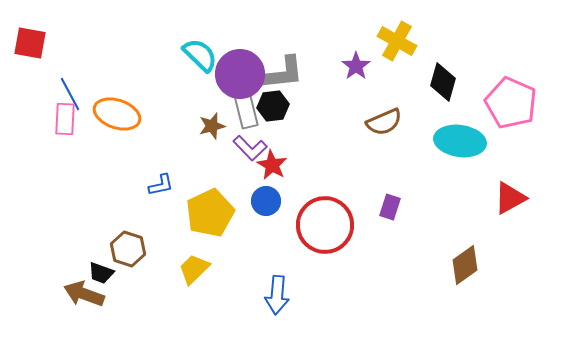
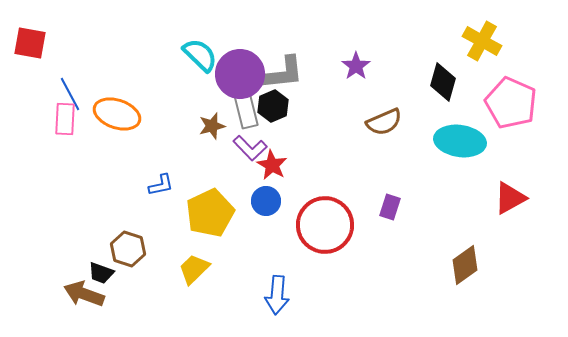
yellow cross: moved 85 px right
black hexagon: rotated 16 degrees counterclockwise
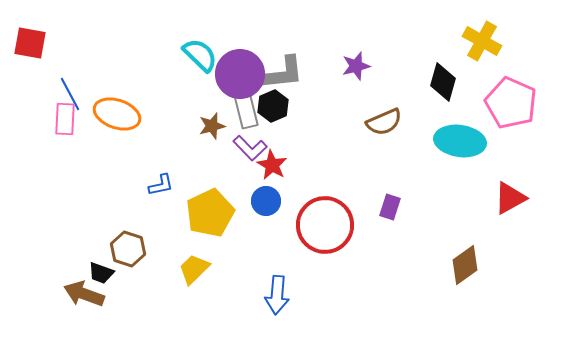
purple star: rotated 20 degrees clockwise
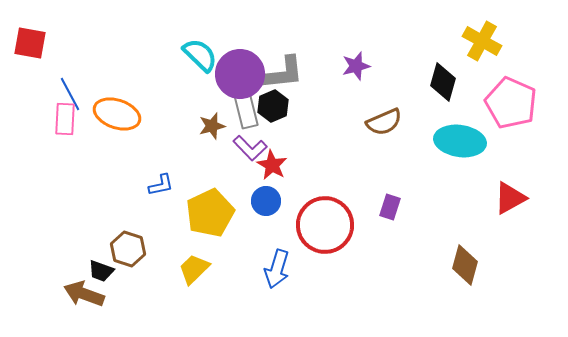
brown diamond: rotated 39 degrees counterclockwise
black trapezoid: moved 2 px up
blue arrow: moved 26 px up; rotated 12 degrees clockwise
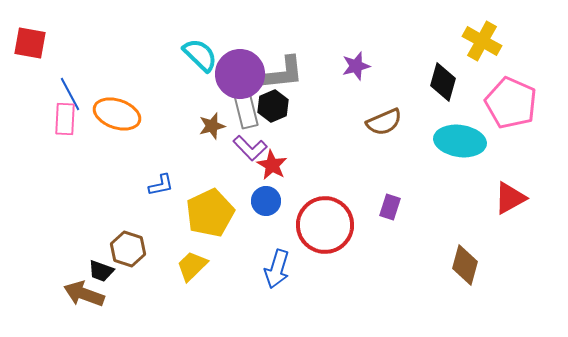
yellow trapezoid: moved 2 px left, 3 px up
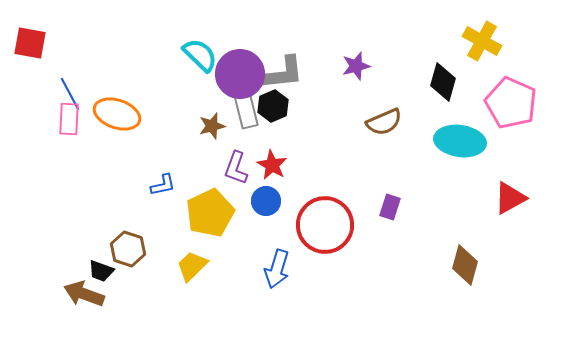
pink rectangle: moved 4 px right
purple L-shape: moved 14 px left, 20 px down; rotated 64 degrees clockwise
blue L-shape: moved 2 px right
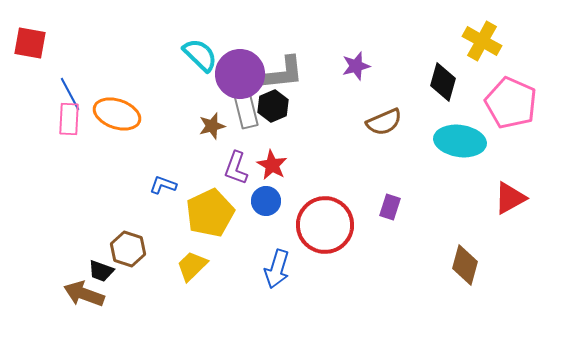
blue L-shape: rotated 148 degrees counterclockwise
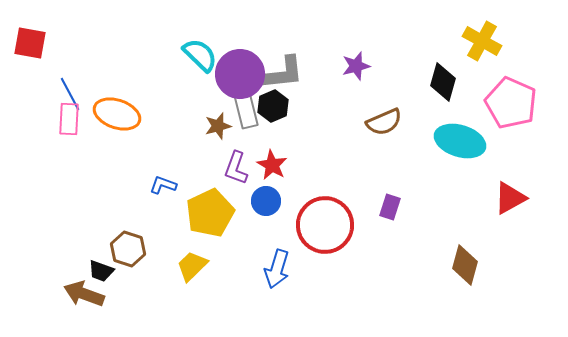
brown star: moved 6 px right
cyan ellipse: rotated 9 degrees clockwise
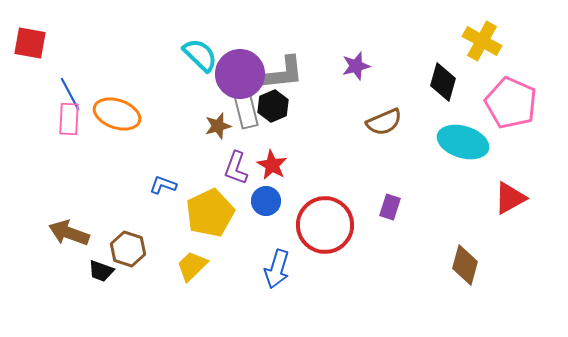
cyan ellipse: moved 3 px right, 1 px down
brown arrow: moved 15 px left, 61 px up
